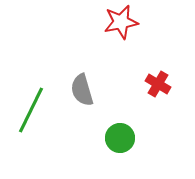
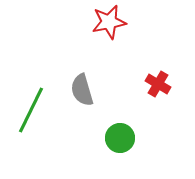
red star: moved 12 px left
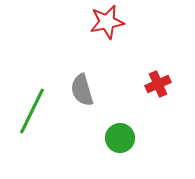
red star: moved 2 px left
red cross: rotated 35 degrees clockwise
green line: moved 1 px right, 1 px down
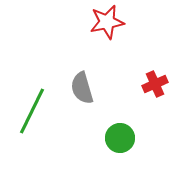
red cross: moved 3 px left
gray semicircle: moved 2 px up
